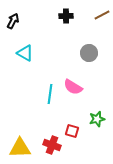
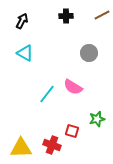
black arrow: moved 9 px right
cyan line: moved 3 px left; rotated 30 degrees clockwise
yellow triangle: moved 1 px right
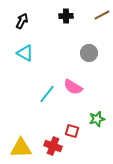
red cross: moved 1 px right, 1 px down
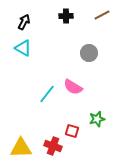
black arrow: moved 2 px right, 1 px down
cyan triangle: moved 2 px left, 5 px up
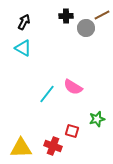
gray circle: moved 3 px left, 25 px up
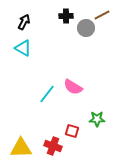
green star: rotated 14 degrees clockwise
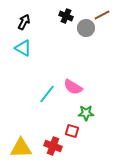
black cross: rotated 24 degrees clockwise
green star: moved 11 px left, 6 px up
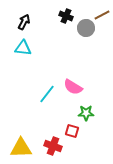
cyan triangle: rotated 24 degrees counterclockwise
